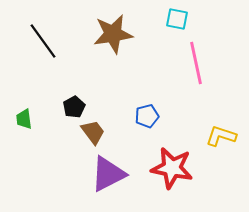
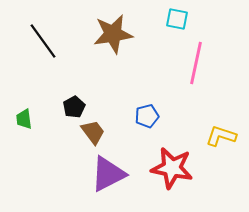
pink line: rotated 24 degrees clockwise
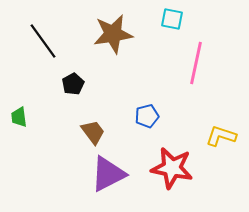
cyan square: moved 5 px left
black pentagon: moved 1 px left, 23 px up
green trapezoid: moved 5 px left, 2 px up
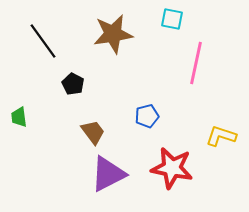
black pentagon: rotated 15 degrees counterclockwise
